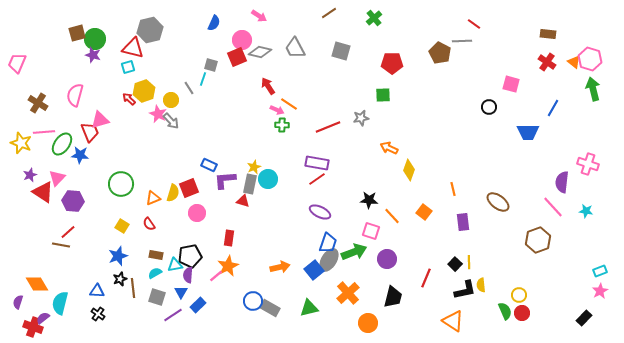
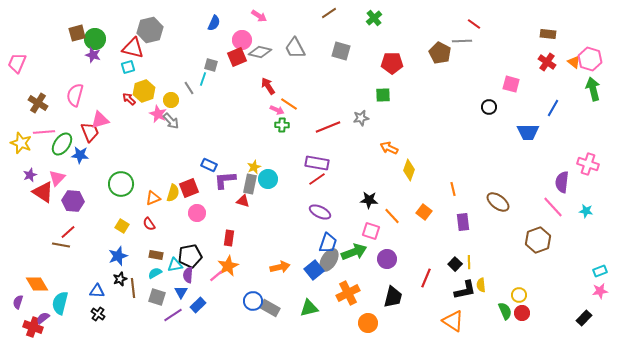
pink star at (600, 291): rotated 21 degrees clockwise
orange cross at (348, 293): rotated 15 degrees clockwise
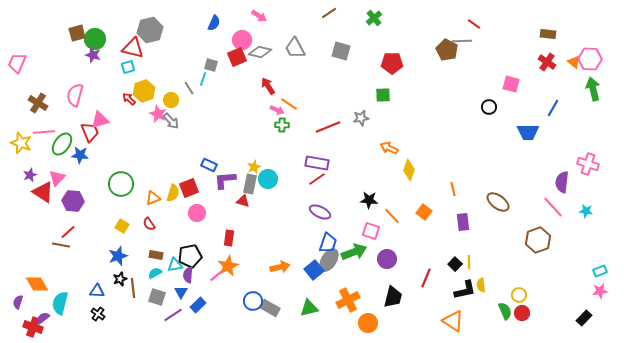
brown pentagon at (440, 53): moved 7 px right, 3 px up
pink hexagon at (590, 59): rotated 15 degrees counterclockwise
orange cross at (348, 293): moved 7 px down
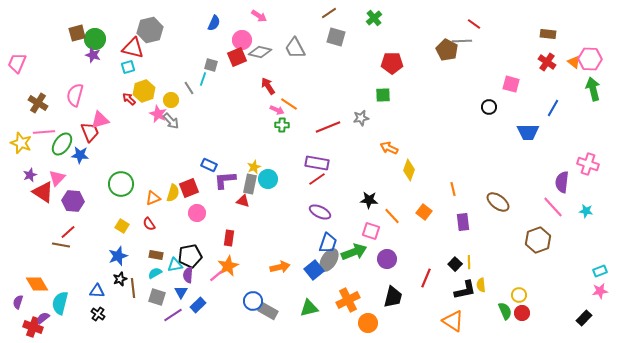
gray square at (341, 51): moved 5 px left, 14 px up
gray rectangle at (270, 308): moved 2 px left, 3 px down
